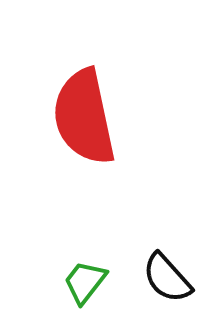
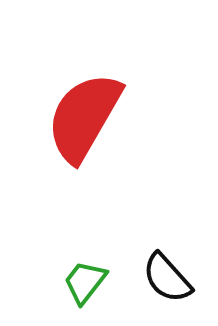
red semicircle: rotated 42 degrees clockwise
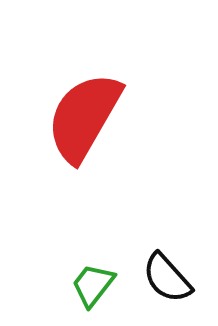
green trapezoid: moved 8 px right, 3 px down
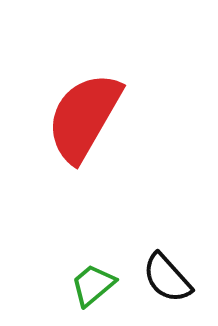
green trapezoid: rotated 12 degrees clockwise
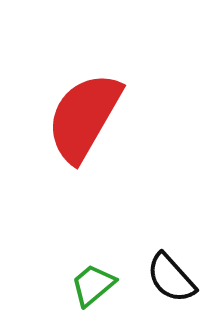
black semicircle: moved 4 px right
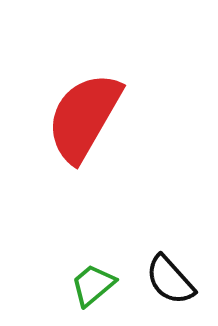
black semicircle: moved 1 px left, 2 px down
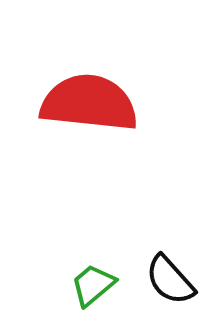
red semicircle: moved 5 px right, 14 px up; rotated 66 degrees clockwise
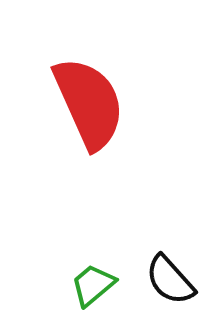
red semicircle: rotated 60 degrees clockwise
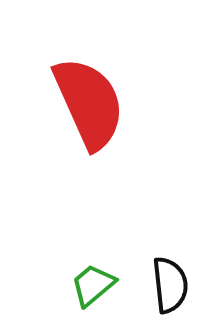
black semicircle: moved 5 px down; rotated 144 degrees counterclockwise
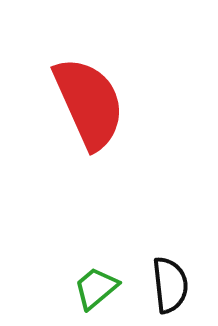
green trapezoid: moved 3 px right, 3 px down
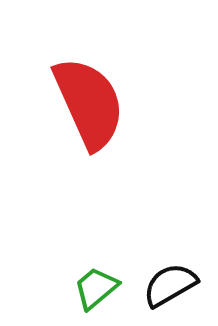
black semicircle: rotated 114 degrees counterclockwise
